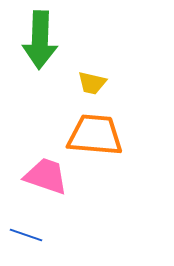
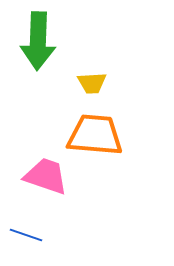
green arrow: moved 2 px left, 1 px down
yellow trapezoid: rotated 16 degrees counterclockwise
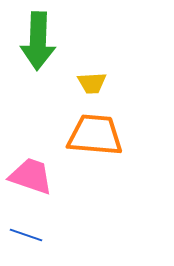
pink trapezoid: moved 15 px left
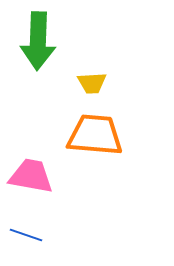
pink trapezoid: rotated 9 degrees counterclockwise
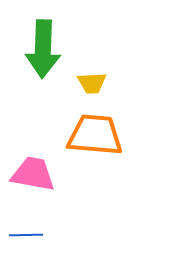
green arrow: moved 5 px right, 8 px down
pink trapezoid: moved 2 px right, 2 px up
blue line: rotated 20 degrees counterclockwise
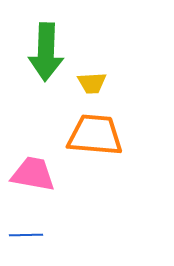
green arrow: moved 3 px right, 3 px down
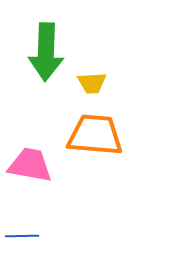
pink trapezoid: moved 3 px left, 9 px up
blue line: moved 4 px left, 1 px down
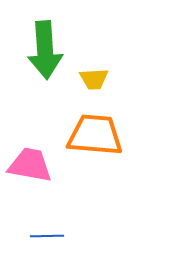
green arrow: moved 1 px left, 2 px up; rotated 6 degrees counterclockwise
yellow trapezoid: moved 2 px right, 4 px up
blue line: moved 25 px right
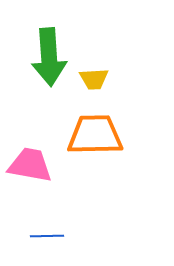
green arrow: moved 4 px right, 7 px down
orange trapezoid: rotated 6 degrees counterclockwise
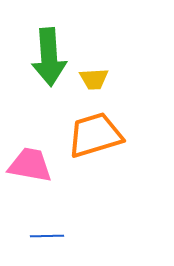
orange trapezoid: rotated 16 degrees counterclockwise
